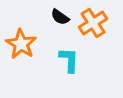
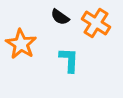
orange cross: moved 3 px right; rotated 24 degrees counterclockwise
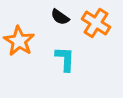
orange star: moved 2 px left, 3 px up
cyan L-shape: moved 4 px left, 1 px up
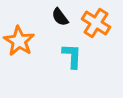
black semicircle: rotated 18 degrees clockwise
cyan L-shape: moved 7 px right, 3 px up
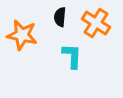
black semicircle: rotated 42 degrees clockwise
orange star: moved 3 px right, 6 px up; rotated 20 degrees counterclockwise
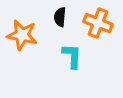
orange cross: moved 2 px right; rotated 12 degrees counterclockwise
